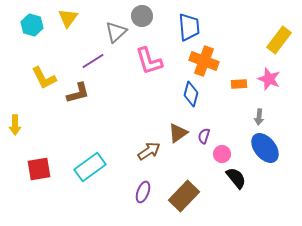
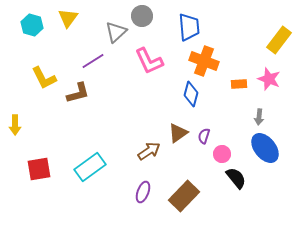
pink L-shape: rotated 8 degrees counterclockwise
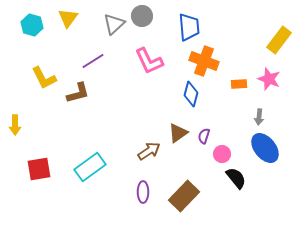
gray triangle: moved 2 px left, 8 px up
purple ellipse: rotated 20 degrees counterclockwise
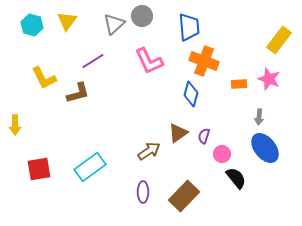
yellow triangle: moved 1 px left, 3 px down
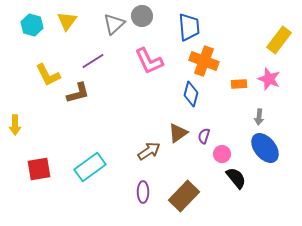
yellow L-shape: moved 4 px right, 3 px up
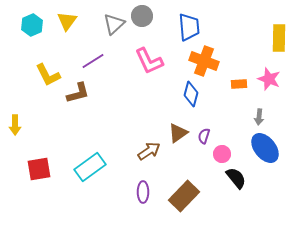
cyan hexagon: rotated 20 degrees clockwise
yellow rectangle: moved 2 px up; rotated 36 degrees counterclockwise
